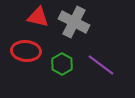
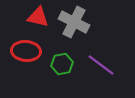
green hexagon: rotated 20 degrees clockwise
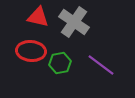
gray cross: rotated 8 degrees clockwise
red ellipse: moved 5 px right
green hexagon: moved 2 px left, 1 px up
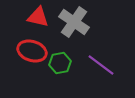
red ellipse: moved 1 px right; rotated 12 degrees clockwise
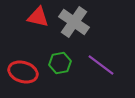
red ellipse: moved 9 px left, 21 px down
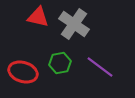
gray cross: moved 2 px down
purple line: moved 1 px left, 2 px down
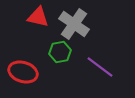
green hexagon: moved 11 px up
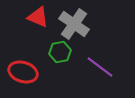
red triangle: rotated 10 degrees clockwise
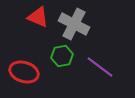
gray cross: rotated 8 degrees counterclockwise
green hexagon: moved 2 px right, 4 px down
red ellipse: moved 1 px right
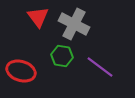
red triangle: rotated 30 degrees clockwise
green hexagon: rotated 20 degrees clockwise
red ellipse: moved 3 px left, 1 px up
